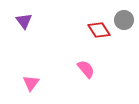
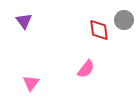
red diamond: rotated 25 degrees clockwise
pink semicircle: rotated 78 degrees clockwise
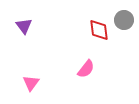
purple triangle: moved 5 px down
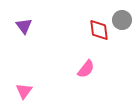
gray circle: moved 2 px left
pink triangle: moved 7 px left, 8 px down
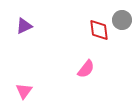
purple triangle: rotated 42 degrees clockwise
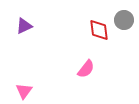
gray circle: moved 2 px right
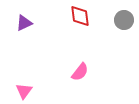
purple triangle: moved 3 px up
red diamond: moved 19 px left, 14 px up
pink semicircle: moved 6 px left, 3 px down
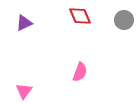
red diamond: rotated 15 degrees counterclockwise
pink semicircle: rotated 18 degrees counterclockwise
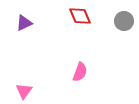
gray circle: moved 1 px down
